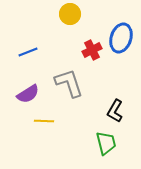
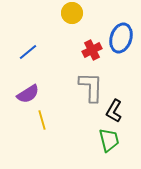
yellow circle: moved 2 px right, 1 px up
blue line: rotated 18 degrees counterclockwise
gray L-shape: moved 22 px right, 4 px down; rotated 20 degrees clockwise
black L-shape: moved 1 px left
yellow line: moved 2 px left, 1 px up; rotated 72 degrees clockwise
green trapezoid: moved 3 px right, 3 px up
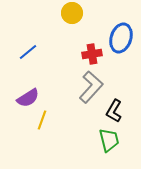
red cross: moved 4 px down; rotated 18 degrees clockwise
gray L-shape: rotated 40 degrees clockwise
purple semicircle: moved 4 px down
yellow line: rotated 36 degrees clockwise
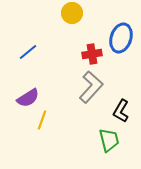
black L-shape: moved 7 px right
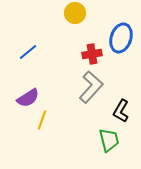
yellow circle: moved 3 px right
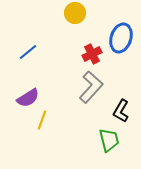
red cross: rotated 18 degrees counterclockwise
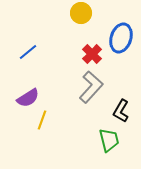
yellow circle: moved 6 px right
red cross: rotated 18 degrees counterclockwise
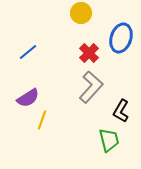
red cross: moved 3 px left, 1 px up
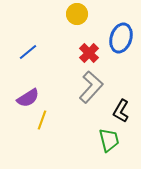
yellow circle: moved 4 px left, 1 px down
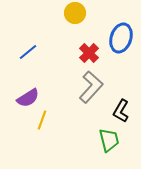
yellow circle: moved 2 px left, 1 px up
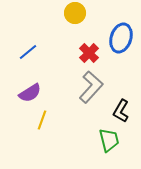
purple semicircle: moved 2 px right, 5 px up
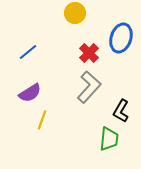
gray L-shape: moved 2 px left
green trapezoid: moved 1 px up; rotated 20 degrees clockwise
